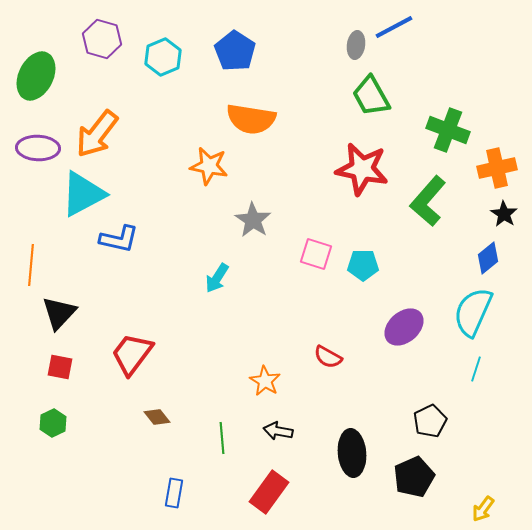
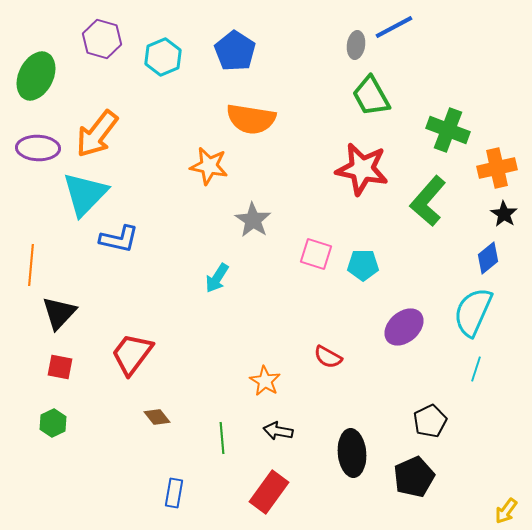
cyan triangle at (83, 194): moved 2 px right; rotated 18 degrees counterclockwise
yellow arrow at (483, 509): moved 23 px right, 2 px down
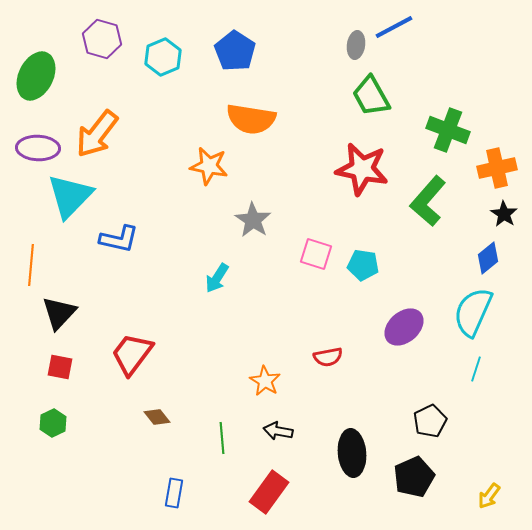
cyan triangle at (85, 194): moved 15 px left, 2 px down
cyan pentagon at (363, 265): rotated 8 degrees clockwise
red semicircle at (328, 357): rotated 40 degrees counterclockwise
yellow arrow at (506, 511): moved 17 px left, 15 px up
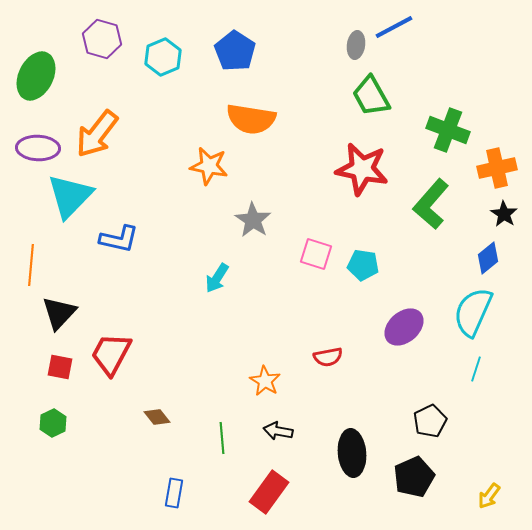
green L-shape at (428, 201): moved 3 px right, 3 px down
red trapezoid at (132, 354): moved 21 px left; rotated 9 degrees counterclockwise
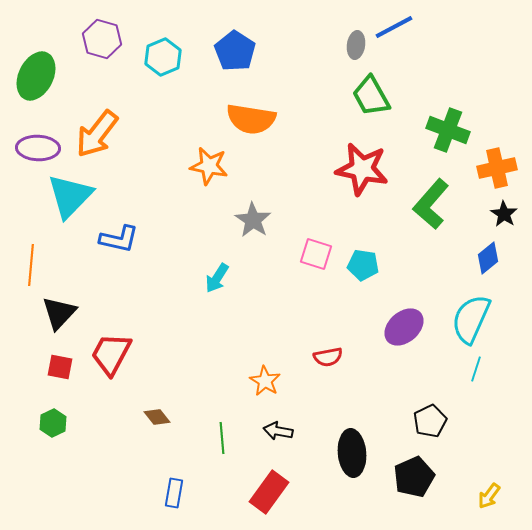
cyan semicircle at (473, 312): moved 2 px left, 7 px down
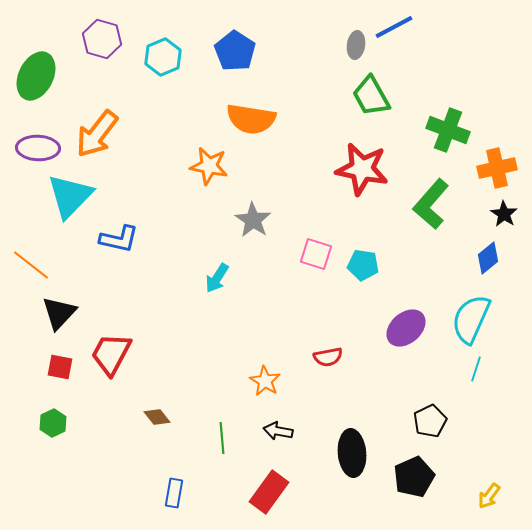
orange line at (31, 265): rotated 57 degrees counterclockwise
purple ellipse at (404, 327): moved 2 px right, 1 px down
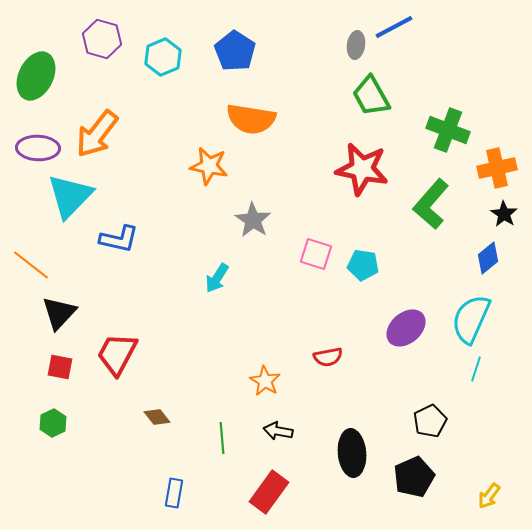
red trapezoid at (111, 354): moved 6 px right
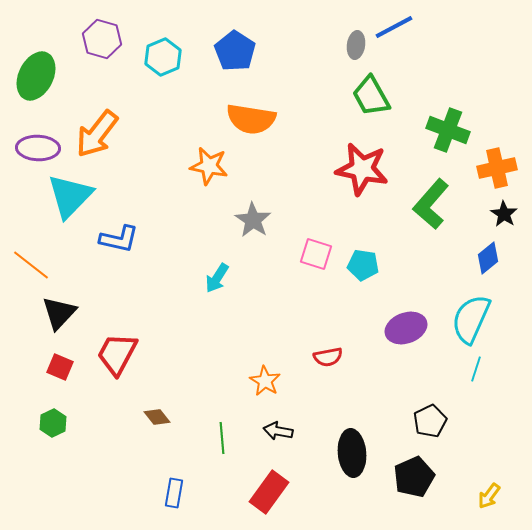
purple ellipse at (406, 328): rotated 21 degrees clockwise
red square at (60, 367): rotated 12 degrees clockwise
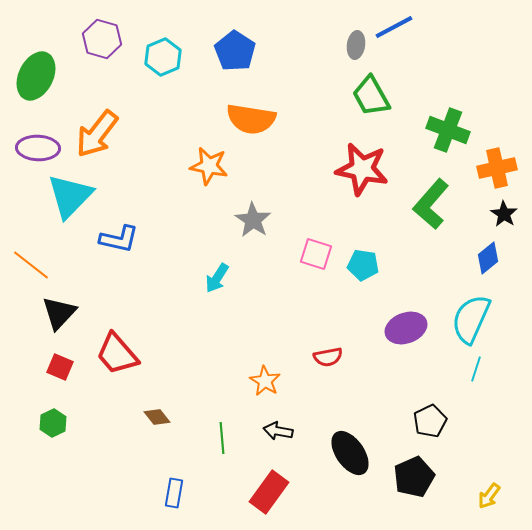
red trapezoid at (117, 354): rotated 69 degrees counterclockwise
black ellipse at (352, 453): moved 2 px left; rotated 30 degrees counterclockwise
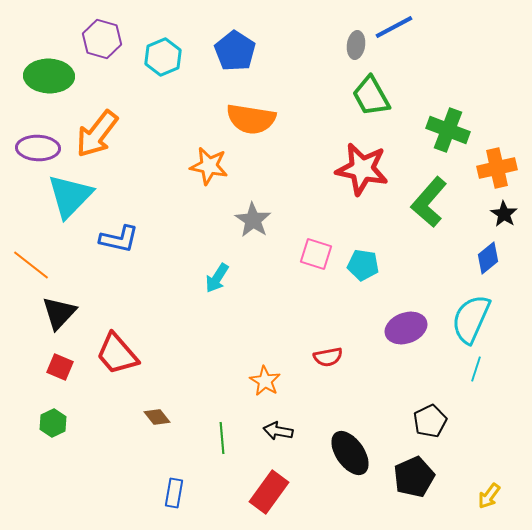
green ellipse at (36, 76): moved 13 px right; rotated 66 degrees clockwise
green L-shape at (431, 204): moved 2 px left, 2 px up
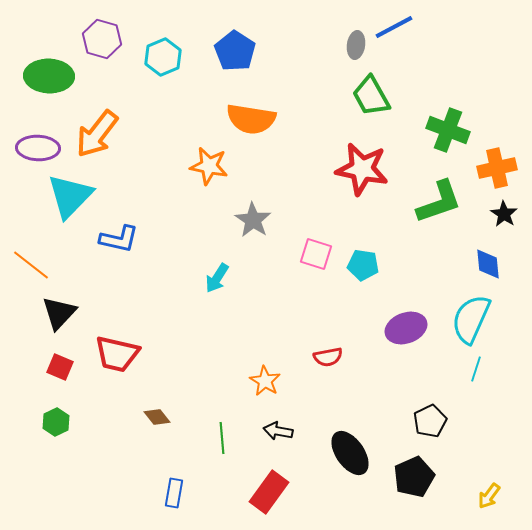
green L-shape at (429, 202): moved 10 px right; rotated 150 degrees counterclockwise
blue diamond at (488, 258): moved 6 px down; rotated 56 degrees counterclockwise
red trapezoid at (117, 354): rotated 36 degrees counterclockwise
green hexagon at (53, 423): moved 3 px right, 1 px up
